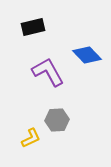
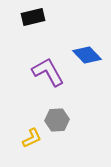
black rectangle: moved 10 px up
yellow L-shape: moved 1 px right
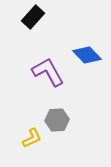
black rectangle: rotated 35 degrees counterclockwise
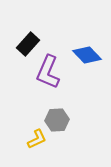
black rectangle: moved 5 px left, 27 px down
purple L-shape: rotated 128 degrees counterclockwise
yellow L-shape: moved 5 px right, 1 px down
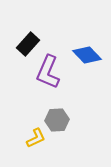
yellow L-shape: moved 1 px left, 1 px up
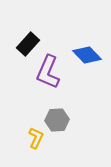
yellow L-shape: rotated 40 degrees counterclockwise
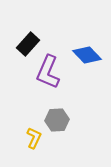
yellow L-shape: moved 2 px left
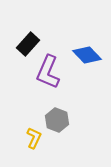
gray hexagon: rotated 25 degrees clockwise
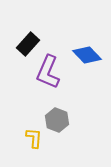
yellow L-shape: rotated 20 degrees counterclockwise
